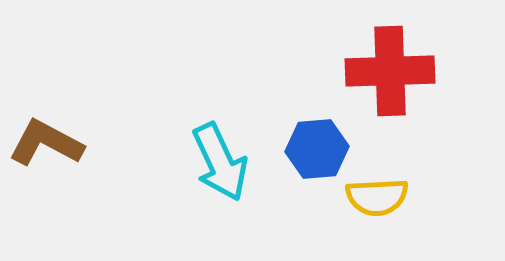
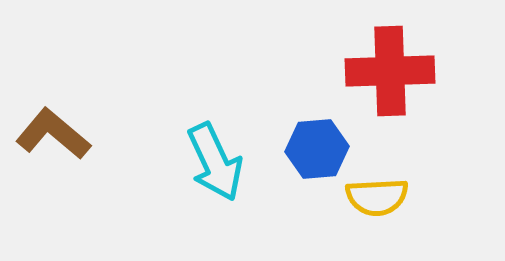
brown L-shape: moved 7 px right, 9 px up; rotated 12 degrees clockwise
cyan arrow: moved 5 px left
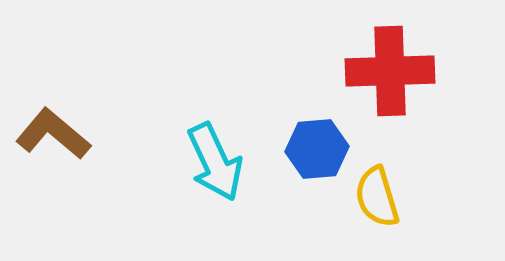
yellow semicircle: rotated 76 degrees clockwise
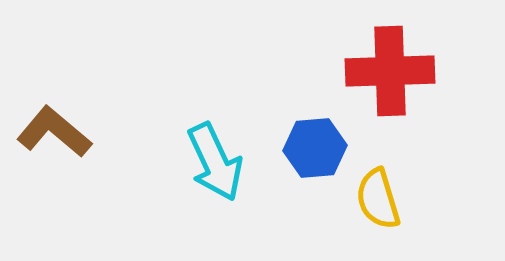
brown L-shape: moved 1 px right, 2 px up
blue hexagon: moved 2 px left, 1 px up
yellow semicircle: moved 1 px right, 2 px down
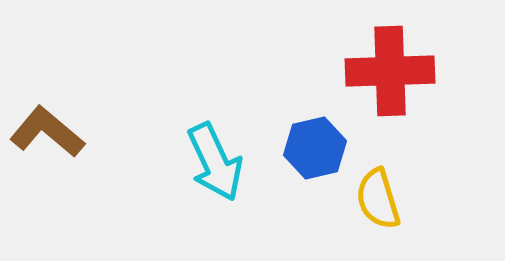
brown L-shape: moved 7 px left
blue hexagon: rotated 8 degrees counterclockwise
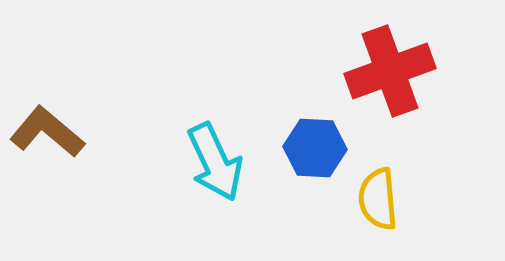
red cross: rotated 18 degrees counterclockwise
blue hexagon: rotated 16 degrees clockwise
yellow semicircle: rotated 12 degrees clockwise
